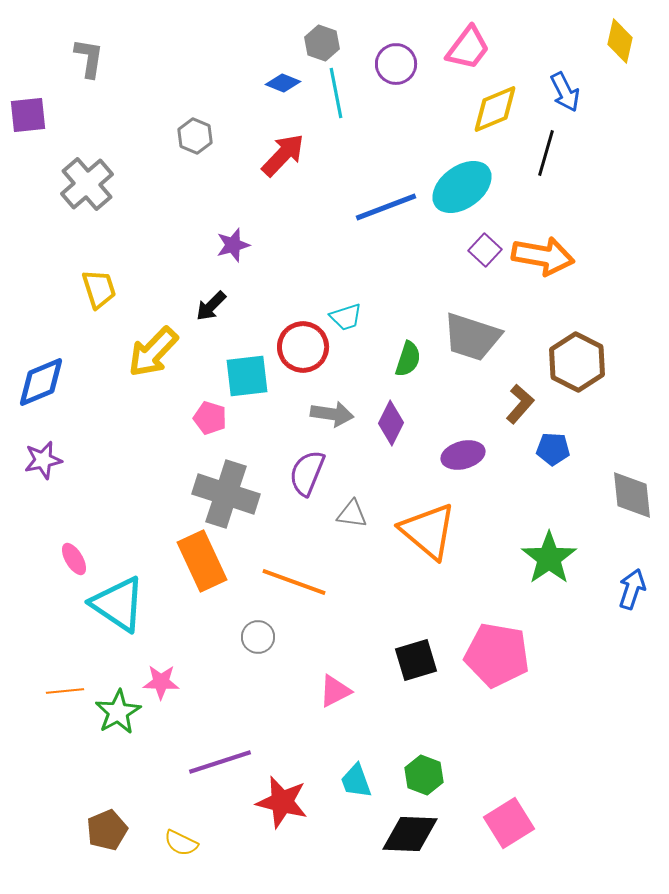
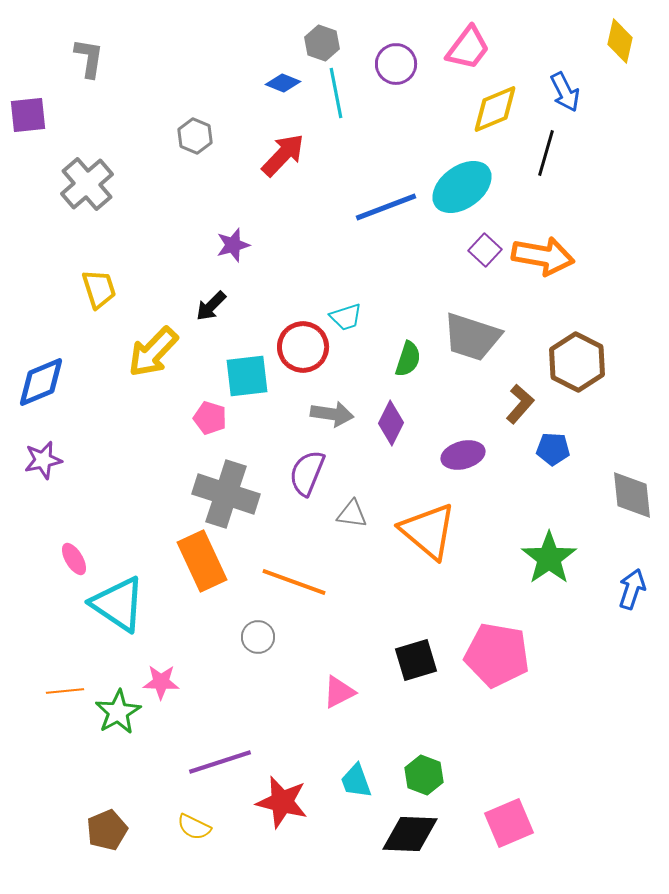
pink triangle at (335, 691): moved 4 px right, 1 px down
pink square at (509, 823): rotated 9 degrees clockwise
yellow semicircle at (181, 843): moved 13 px right, 16 px up
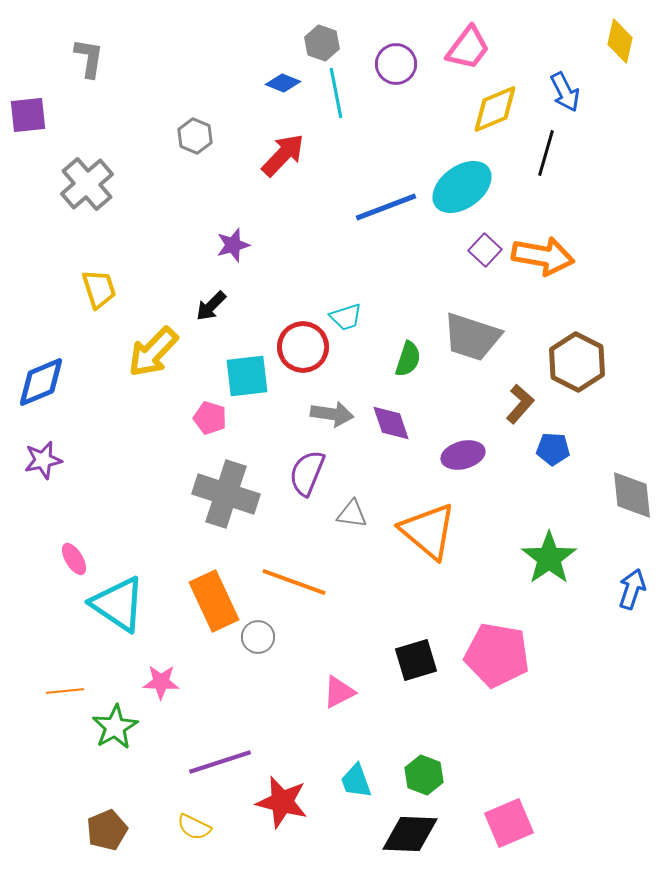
purple diamond at (391, 423): rotated 45 degrees counterclockwise
orange rectangle at (202, 561): moved 12 px right, 40 px down
green star at (118, 712): moved 3 px left, 15 px down
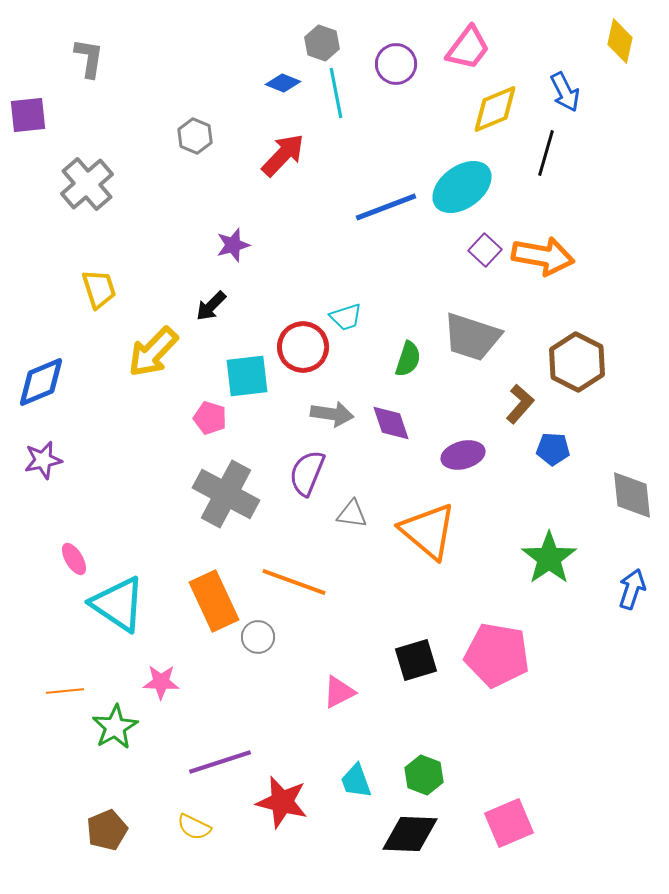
gray cross at (226, 494): rotated 10 degrees clockwise
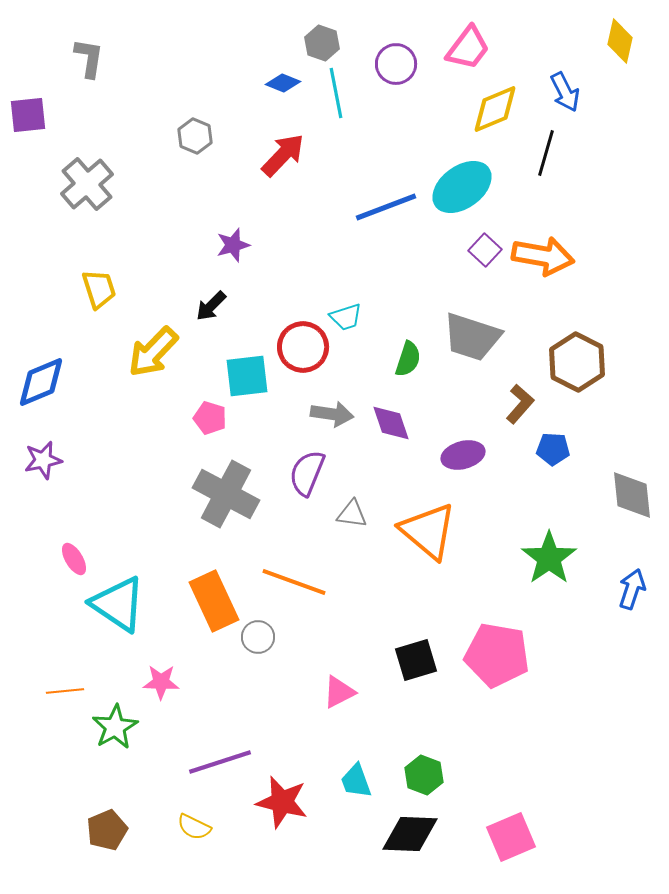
pink square at (509, 823): moved 2 px right, 14 px down
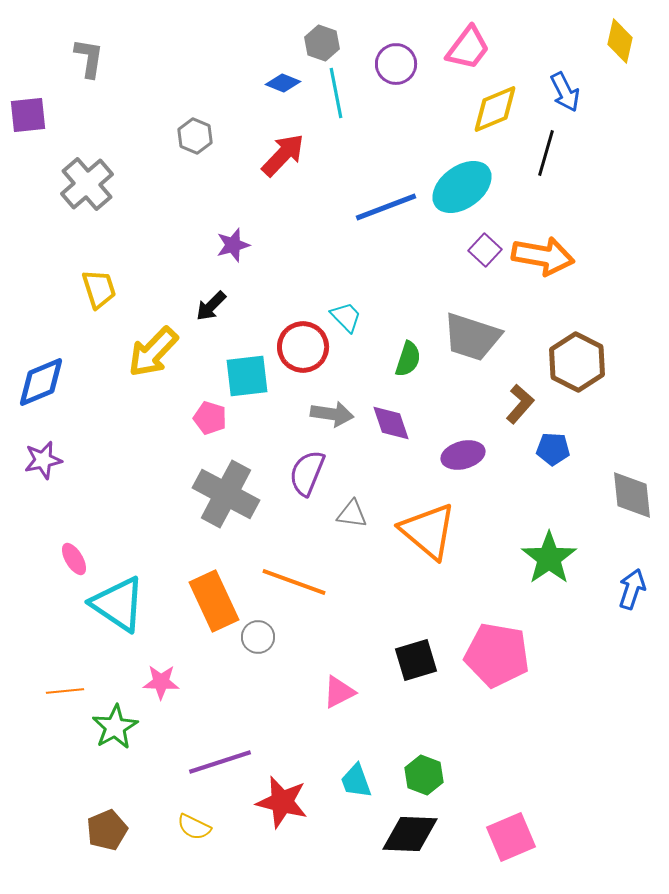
cyan trapezoid at (346, 317): rotated 116 degrees counterclockwise
